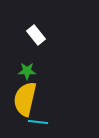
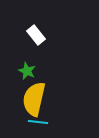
green star: rotated 24 degrees clockwise
yellow semicircle: moved 9 px right
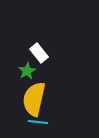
white rectangle: moved 3 px right, 18 px down
green star: rotated 18 degrees clockwise
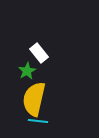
cyan line: moved 1 px up
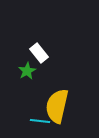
yellow semicircle: moved 23 px right, 7 px down
cyan line: moved 2 px right
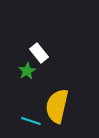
cyan line: moved 9 px left; rotated 12 degrees clockwise
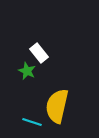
green star: rotated 18 degrees counterclockwise
cyan line: moved 1 px right, 1 px down
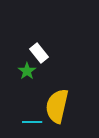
green star: rotated 12 degrees clockwise
cyan line: rotated 18 degrees counterclockwise
